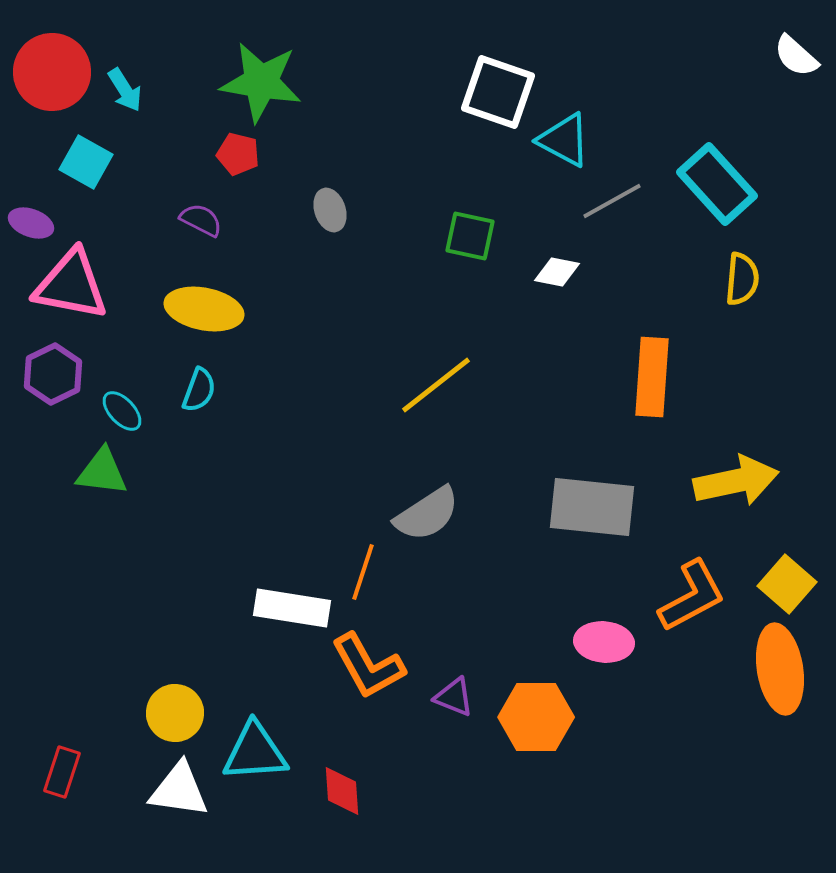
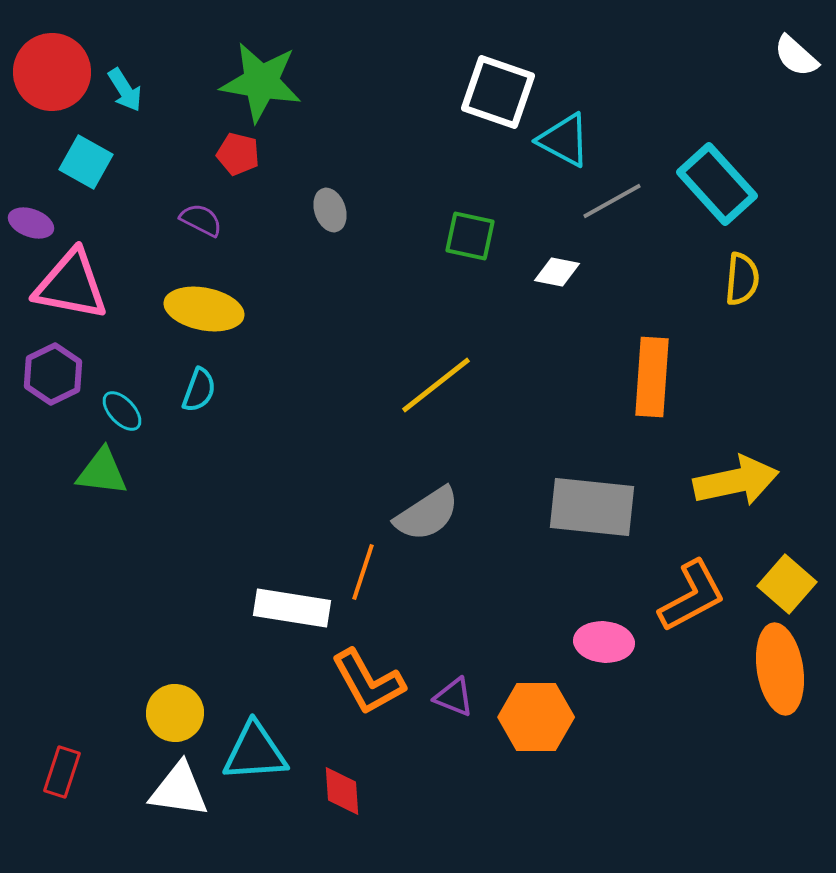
orange L-shape at (368, 666): moved 16 px down
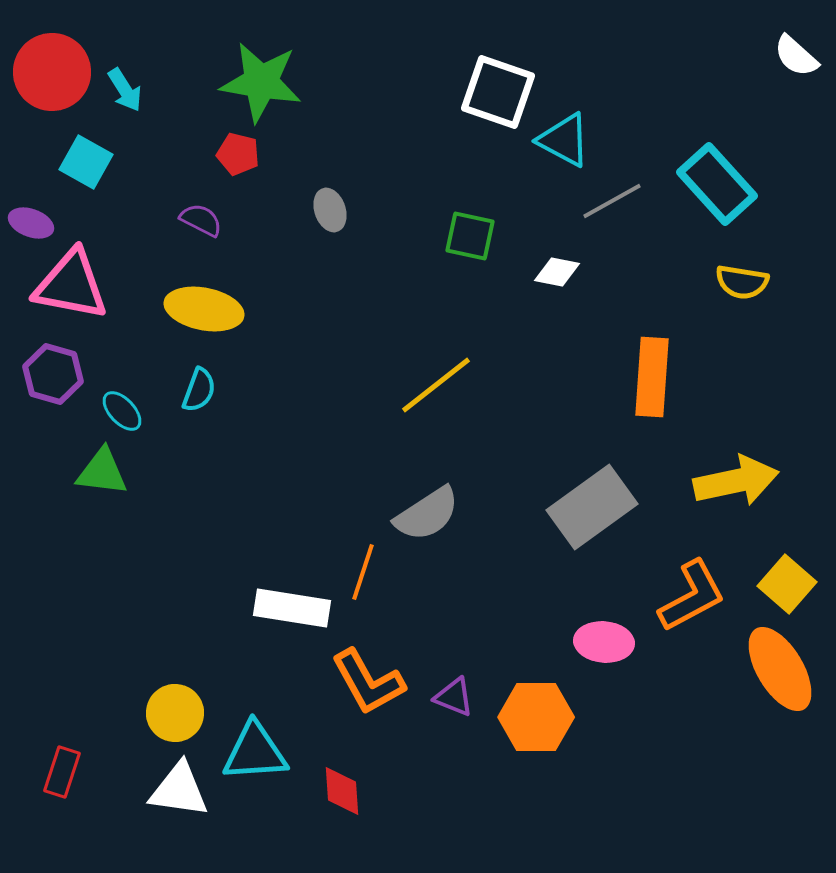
yellow semicircle at (742, 279): moved 3 px down; rotated 94 degrees clockwise
purple hexagon at (53, 374): rotated 18 degrees counterclockwise
gray rectangle at (592, 507): rotated 42 degrees counterclockwise
orange ellipse at (780, 669): rotated 22 degrees counterclockwise
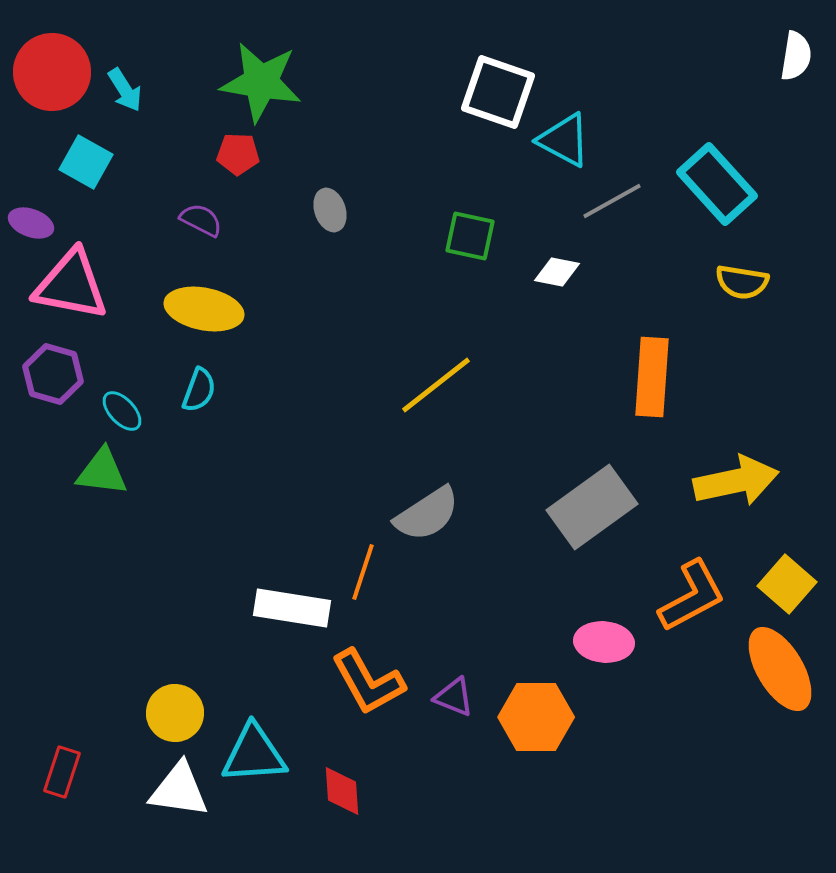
white semicircle at (796, 56): rotated 123 degrees counterclockwise
red pentagon at (238, 154): rotated 12 degrees counterclockwise
cyan triangle at (255, 752): moved 1 px left, 2 px down
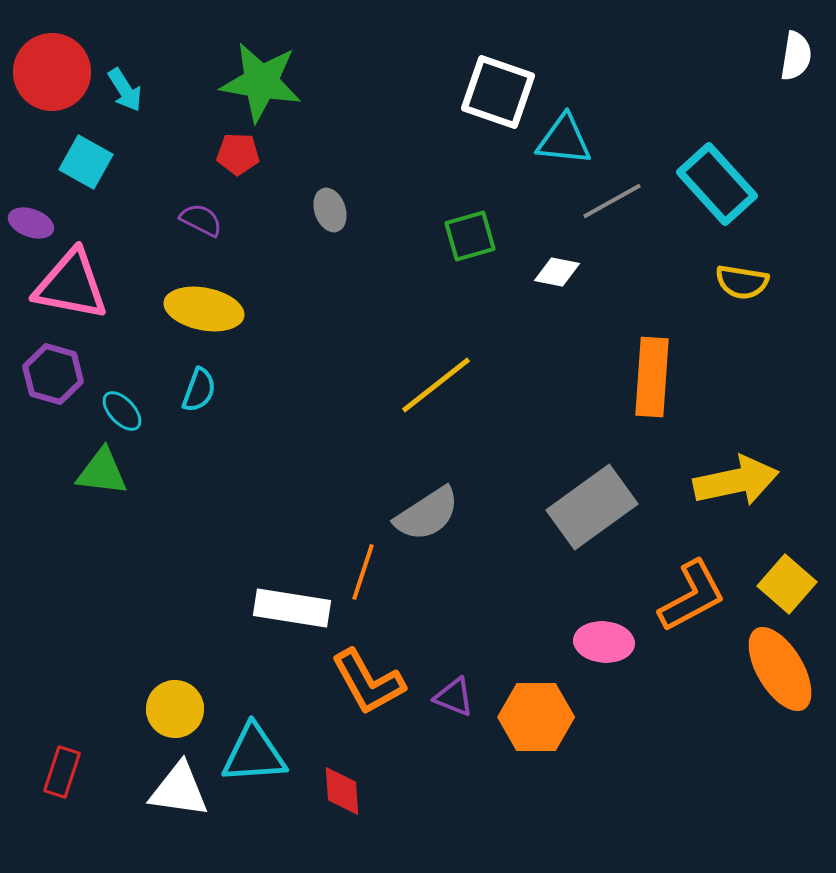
cyan triangle at (564, 140): rotated 22 degrees counterclockwise
green square at (470, 236): rotated 28 degrees counterclockwise
yellow circle at (175, 713): moved 4 px up
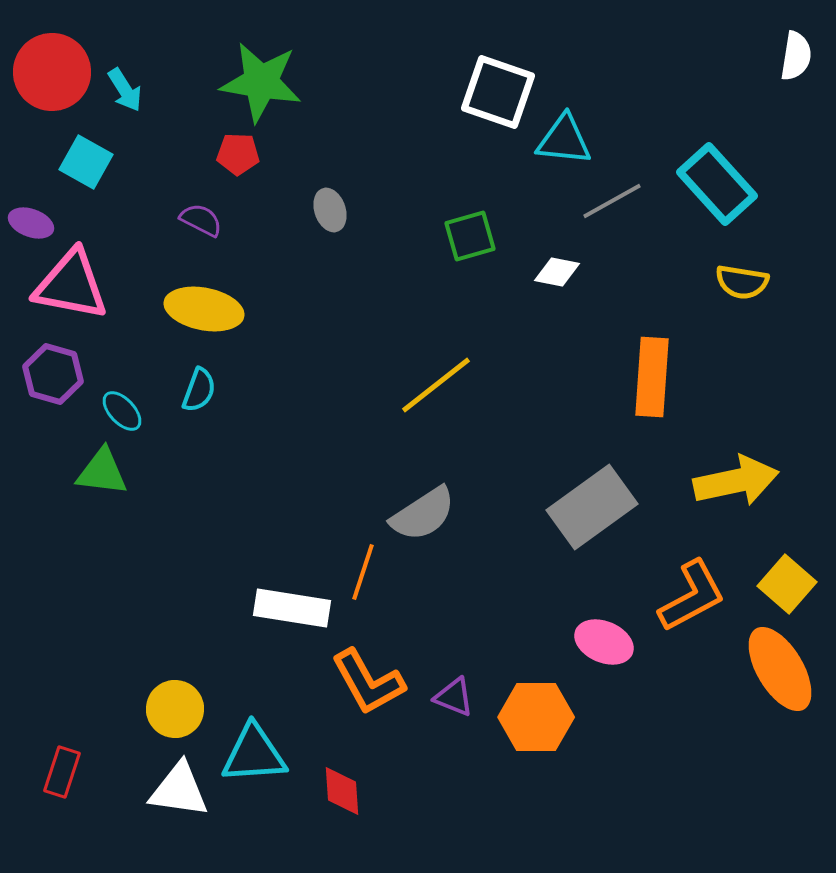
gray semicircle at (427, 514): moved 4 px left
pink ellipse at (604, 642): rotated 18 degrees clockwise
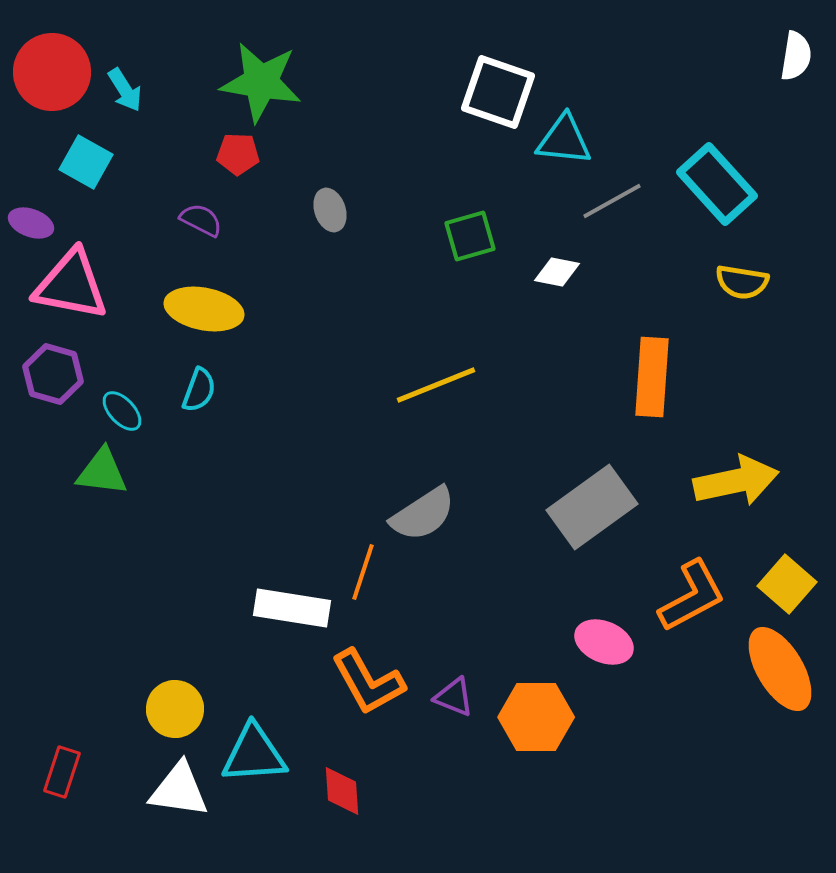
yellow line at (436, 385): rotated 16 degrees clockwise
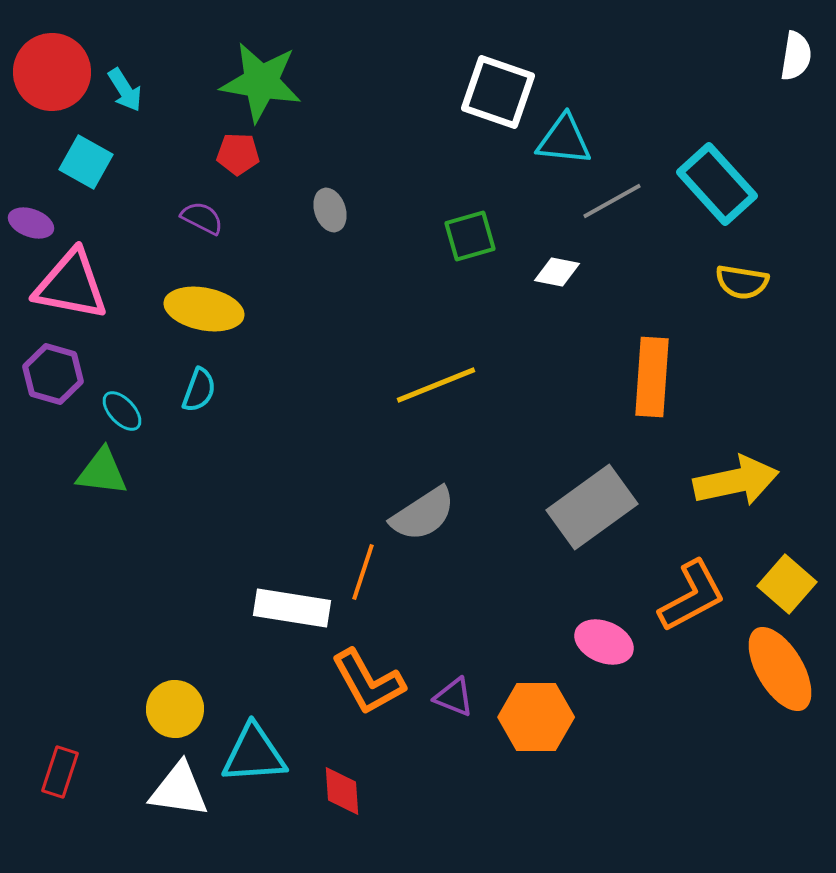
purple semicircle at (201, 220): moved 1 px right, 2 px up
red rectangle at (62, 772): moved 2 px left
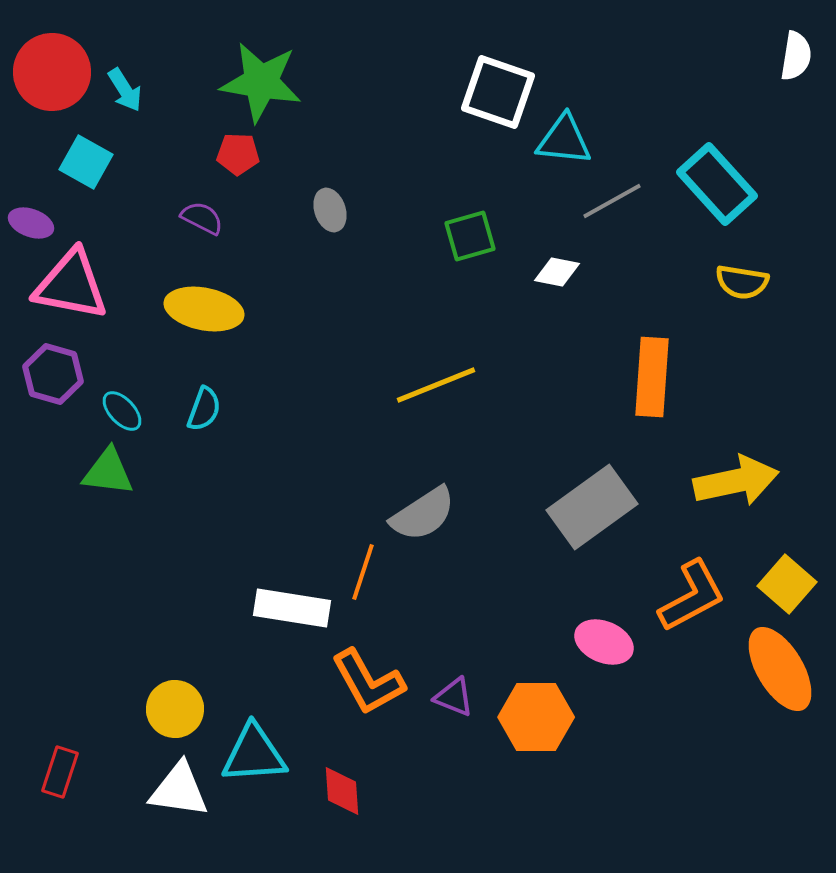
cyan semicircle at (199, 390): moved 5 px right, 19 px down
green triangle at (102, 472): moved 6 px right
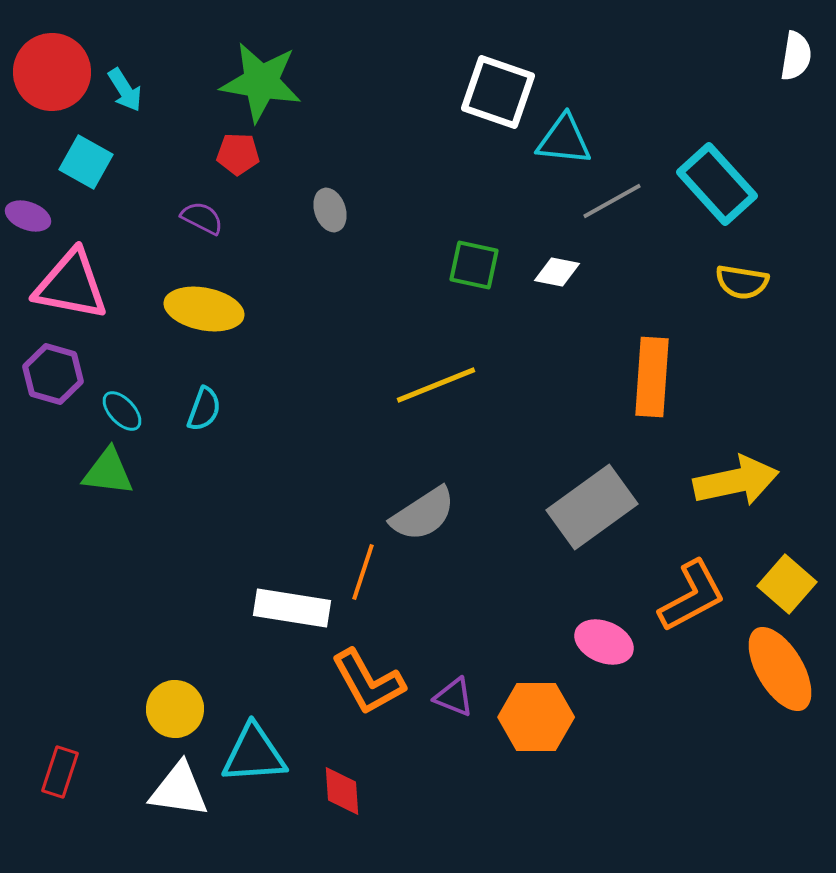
purple ellipse at (31, 223): moved 3 px left, 7 px up
green square at (470, 236): moved 4 px right, 29 px down; rotated 28 degrees clockwise
